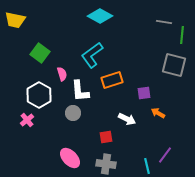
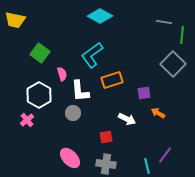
gray square: moved 1 px left, 1 px up; rotated 30 degrees clockwise
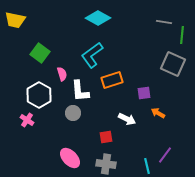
cyan diamond: moved 2 px left, 2 px down
gray square: rotated 20 degrees counterclockwise
pink cross: rotated 16 degrees counterclockwise
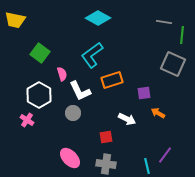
white L-shape: rotated 20 degrees counterclockwise
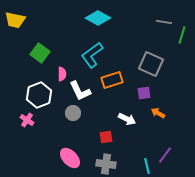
green line: rotated 12 degrees clockwise
gray square: moved 22 px left
pink semicircle: rotated 16 degrees clockwise
white hexagon: rotated 10 degrees clockwise
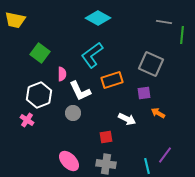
green line: rotated 12 degrees counterclockwise
pink ellipse: moved 1 px left, 3 px down
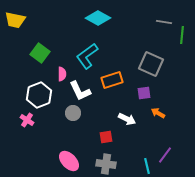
cyan L-shape: moved 5 px left, 1 px down
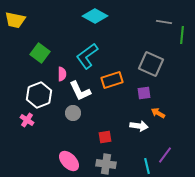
cyan diamond: moved 3 px left, 2 px up
white arrow: moved 12 px right, 7 px down; rotated 18 degrees counterclockwise
red square: moved 1 px left
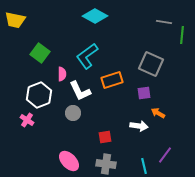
cyan line: moved 3 px left
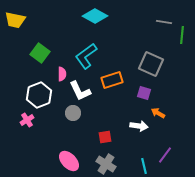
cyan L-shape: moved 1 px left
purple square: rotated 24 degrees clockwise
pink cross: rotated 24 degrees clockwise
gray cross: rotated 24 degrees clockwise
